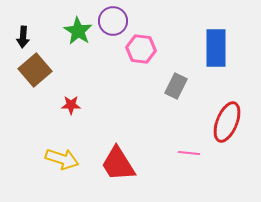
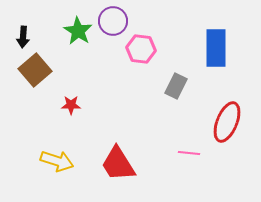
yellow arrow: moved 5 px left, 2 px down
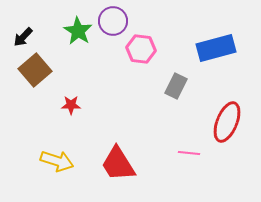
black arrow: rotated 40 degrees clockwise
blue rectangle: rotated 75 degrees clockwise
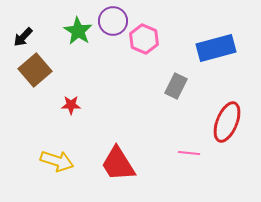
pink hexagon: moved 3 px right, 10 px up; rotated 16 degrees clockwise
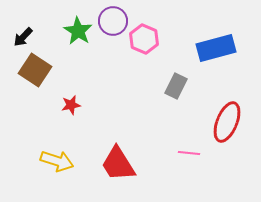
brown square: rotated 16 degrees counterclockwise
red star: rotated 12 degrees counterclockwise
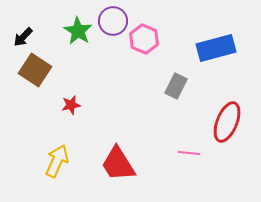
yellow arrow: rotated 84 degrees counterclockwise
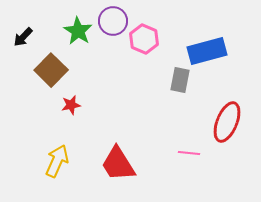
blue rectangle: moved 9 px left, 3 px down
brown square: moved 16 px right; rotated 12 degrees clockwise
gray rectangle: moved 4 px right, 6 px up; rotated 15 degrees counterclockwise
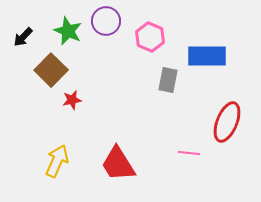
purple circle: moved 7 px left
green star: moved 10 px left; rotated 8 degrees counterclockwise
pink hexagon: moved 6 px right, 2 px up
blue rectangle: moved 5 px down; rotated 15 degrees clockwise
gray rectangle: moved 12 px left
red star: moved 1 px right, 5 px up
